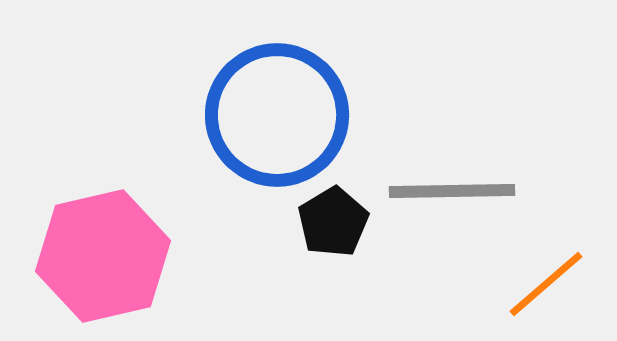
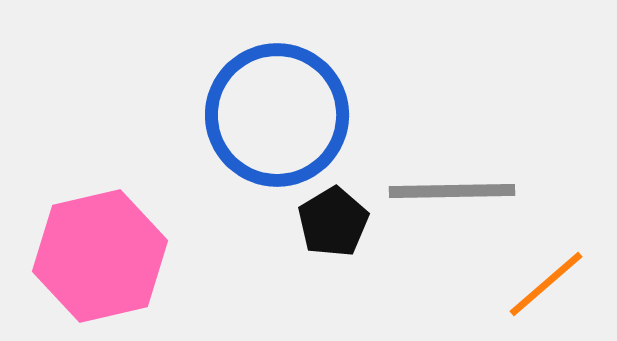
pink hexagon: moved 3 px left
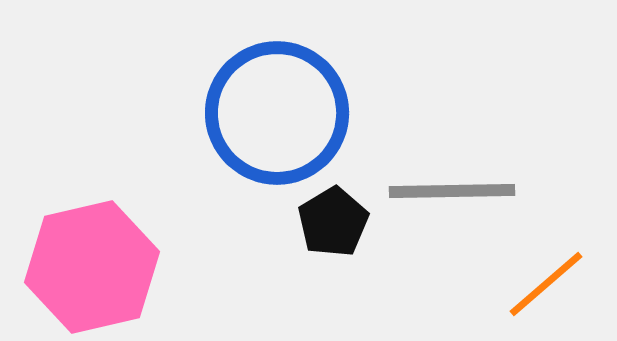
blue circle: moved 2 px up
pink hexagon: moved 8 px left, 11 px down
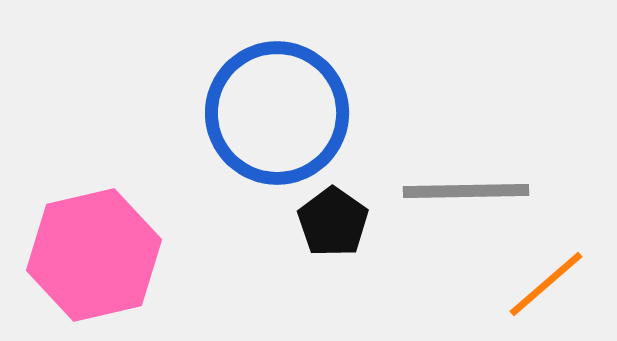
gray line: moved 14 px right
black pentagon: rotated 6 degrees counterclockwise
pink hexagon: moved 2 px right, 12 px up
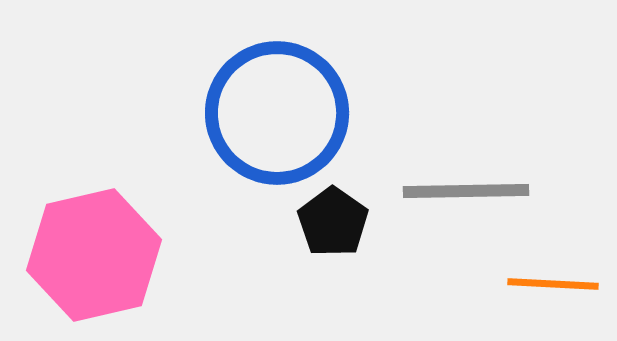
orange line: moved 7 px right; rotated 44 degrees clockwise
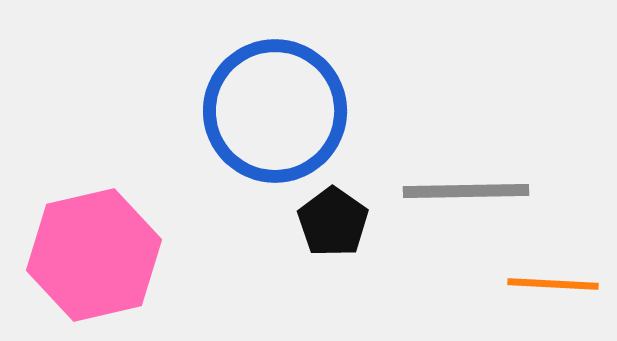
blue circle: moved 2 px left, 2 px up
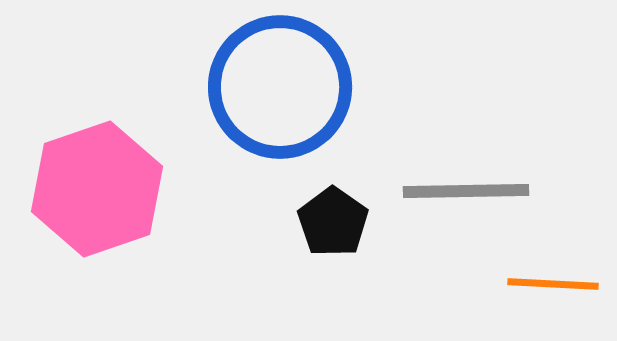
blue circle: moved 5 px right, 24 px up
pink hexagon: moved 3 px right, 66 px up; rotated 6 degrees counterclockwise
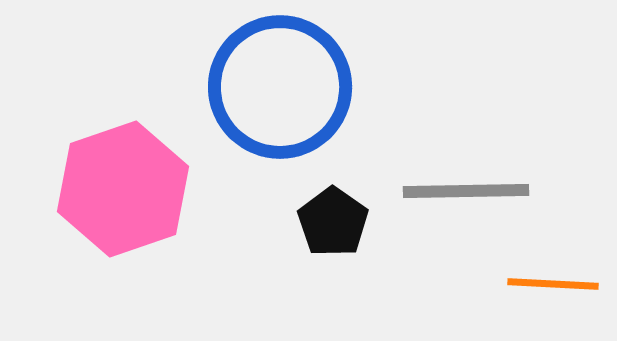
pink hexagon: moved 26 px right
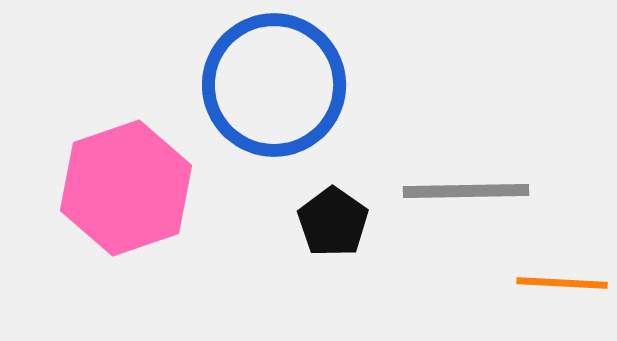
blue circle: moved 6 px left, 2 px up
pink hexagon: moved 3 px right, 1 px up
orange line: moved 9 px right, 1 px up
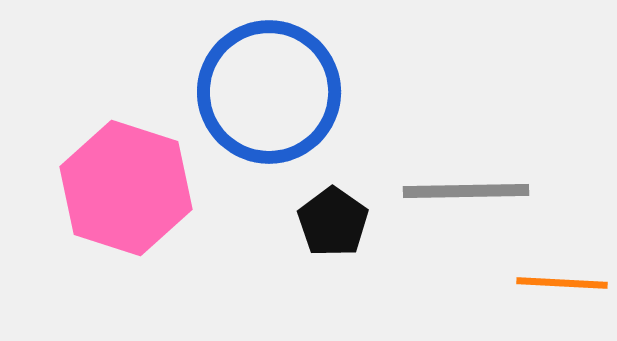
blue circle: moved 5 px left, 7 px down
pink hexagon: rotated 23 degrees counterclockwise
